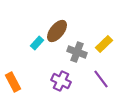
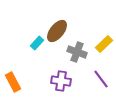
purple cross: rotated 18 degrees counterclockwise
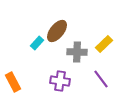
gray cross: rotated 18 degrees counterclockwise
purple cross: moved 1 px left
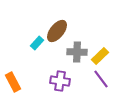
yellow rectangle: moved 4 px left, 12 px down
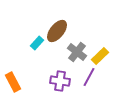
gray cross: rotated 36 degrees clockwise
purple line: moved 12 px left, 2 px up; rotated 66 degrees clockwise
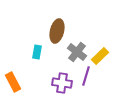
brown ellipse: rotated 25 degrees counterclockwise
cyan rectangle: moved 9 px down; rotated 32 degrees counterclockwise
purple line: moved 3 px left, 1 px up; rotated 12 degrees counterclockwise
purple cross: moved 2 px right, 2 px down
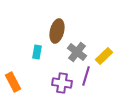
yellow rectangle: moved 4 px right
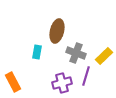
gray cross: moved 1 px left, 1 px down; rotated 18 degrees counterclockwise
purple cross: rotated 24 degrees counterclockwise
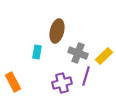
gray cross: moved 2 px right
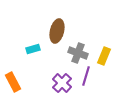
cyan rectangle: moved 4 px left, 3 px up; rotated 64 degrees clockwise
yellow rectangle: rotated 24 degrees counterclockwise
purple cross: rotated 30 degrees counterclockwise
